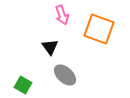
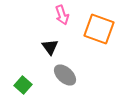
green square: rotated 12 degrees clockwise
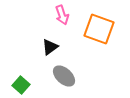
black triangle: rotated 30 degrees clockwise
gray ellipse: moved 1 px left, 1 px down
green square: moved 2 px left
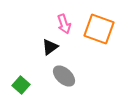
pink arrow: moved 2 px right, 9 px down
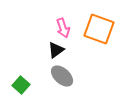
pink arrow: moved 1 px left, 4 px down
black triangle: moved 6 px right, 3 px down
gray ellipse: moved 2 px left
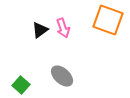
orange square: moved 9 px right, 9 px up
black triangle: moved 16 px left, 20 px up
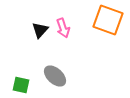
black triangle: rotated 12 degrees counterclockwise
gray ellipse: moved 7 px left
green square: rotated 30 degrees counterclockwise
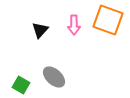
pink arrow: moved 11 px right, 3 px up; rotated 18 degrees clockwise
gray ellipse: moved 1 px left, 1 px down
green square: rotated 18 degrees clockwise
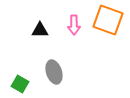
black triangle: rotated 48 degrees clockwise
gray ellipse: moved 5 px up; rotated 30 degrees clockwise
green square: moved 1 px left, 1 px up
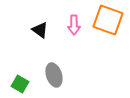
black triangle: rotated 36 degrees clockwise
gray ellipse: moved 3 px down
